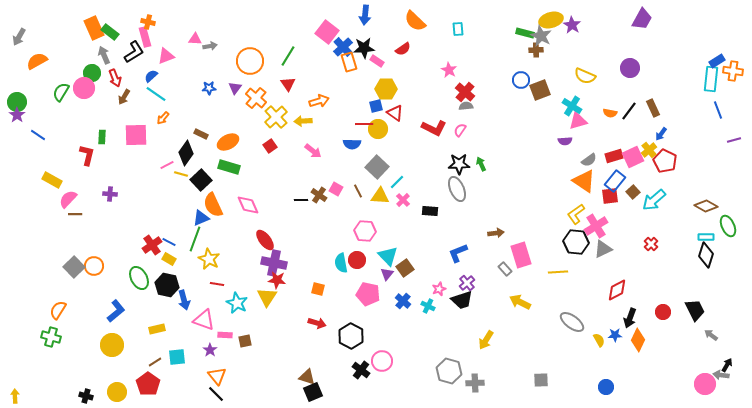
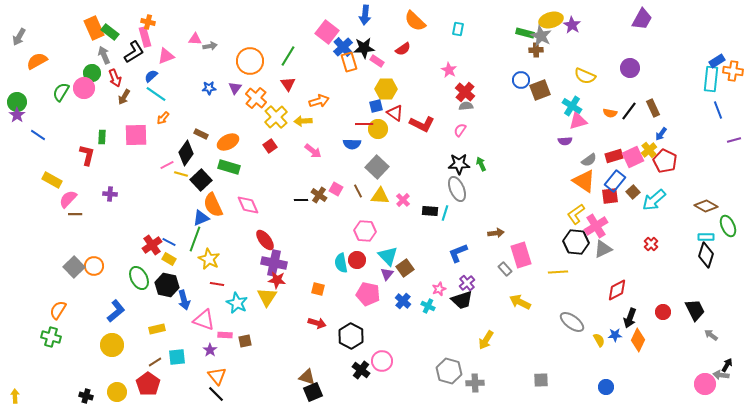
cyan rectangle at (458, 29): rotated 16 degrees clockwise
red L-shape at (434, 128): moved 12 px left, 4 px up
cyan line at (397, 182): moved 48 px right, 31 px down; rotated 28 degrees counterclockwise
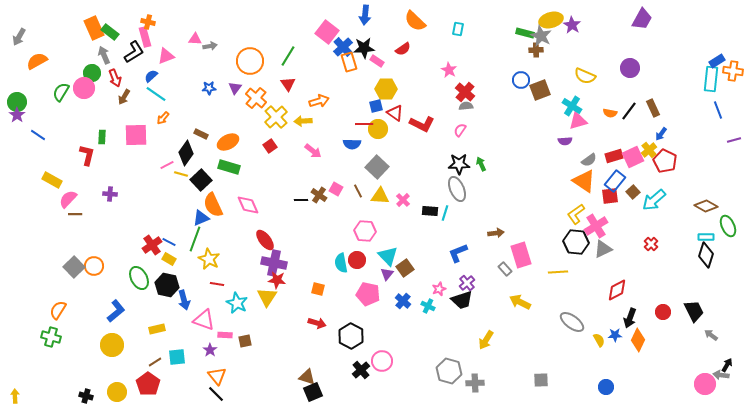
black trapezoid at (695, 310): moved 1 px left, 1 px down
black cross at (361, 370): rotated 12 degrees clockwise
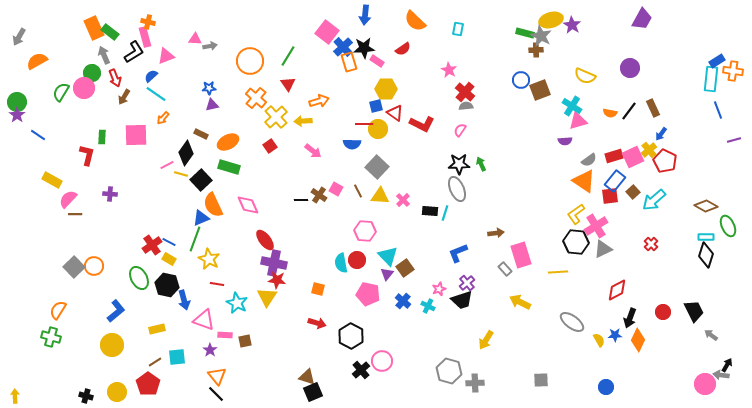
purple triangle at (235, 88): moved 23 px left, 17 px down; rotated 40 degrees clockwise
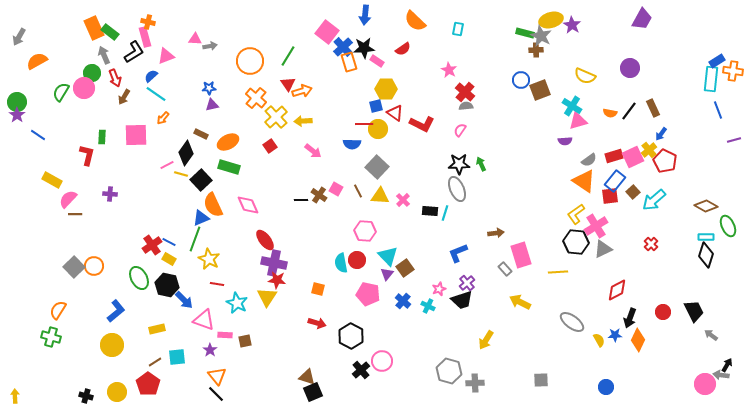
orange arrow at (319, 101): moved 17 px left, 10 px up
blue arrow at (184, 300): rotated 30 degrees counterclockwise
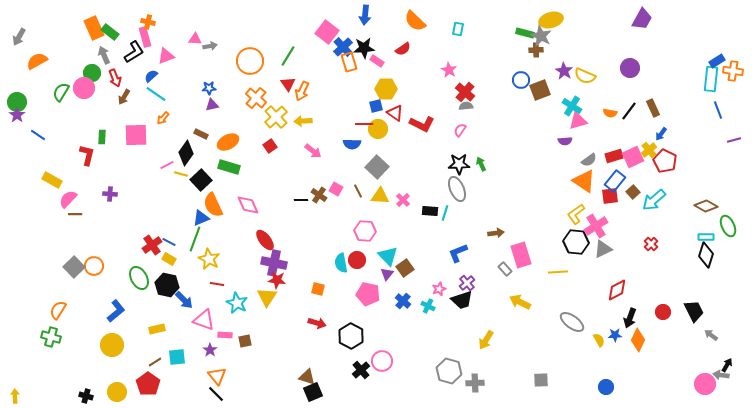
purple star at (572, 25): moved 8 px left, 46 px down
orange arrow at (302, 91): rotated 132 degrees clockwise
